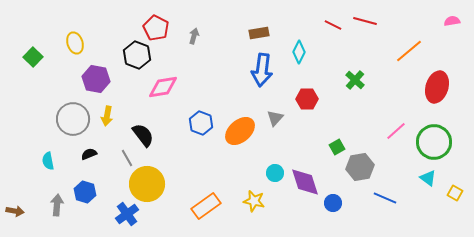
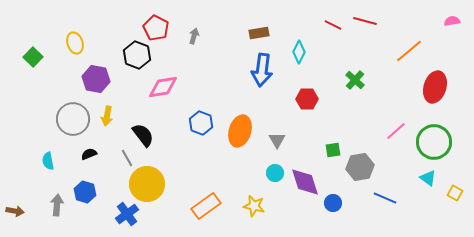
red ellipse at (437, 87): moved 2 px left
gray triangle at (275, 118): moved 2 px right, 22 px down; rotated 12 degrees counterclockwise
orange ellipse at (240, 131): rotated 32 degrees counterclockwise
green square at (337, 147): moved 4 px left, 3 px down; rotated 21 degrees clockwise
yellow star at (254, 201): moved 5 px down
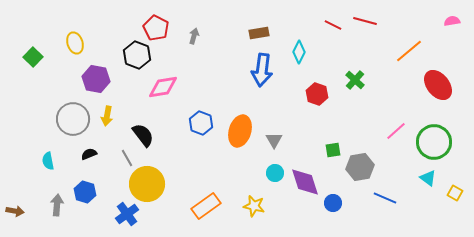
red ellipse at (435, 87): moved 3 px right, 2 px up; rotated 56 degrees counterclockwise
red hexagon at (307, 99): moved 10 px right, 5 px up; rotated 20 degrees clockwise
gray triangle at (277, 140): moved 3 px left
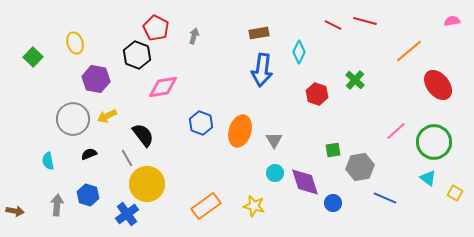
yellow arrow at (107, 116): rotated 54 degrees clockwise
blue hexagon at (85, 192): moved 3 px right, 3 px down
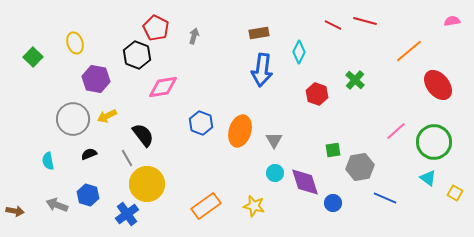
gray arrow at (57, 205): rotated 75 degrees counterclockwise
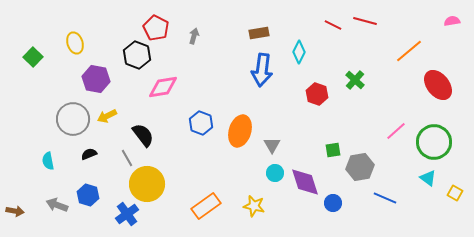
gray triangle at (274, 140): moved 2 px left, 5 px down
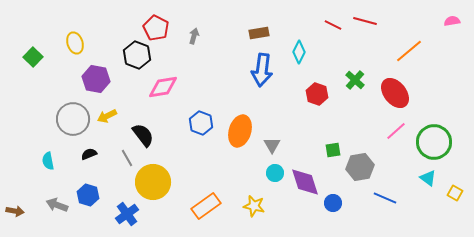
red ellipse at (438, 85): moved 43 px left, 8 px down
yellow circle at (147, 184): moved 6 px right, 2 px up
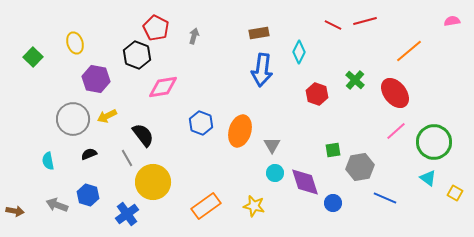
red line at (365, 21): rotated 30 degrees counterclockwise
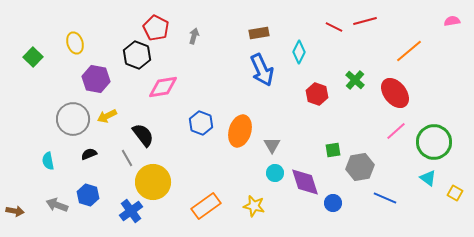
red line at (333, 25): moved 1 px right, 2 px down
blue arrow at (262, 70): rotated 32 degrees counterclockwise
blue cross at (127, 214): moved 4 px right, 3 px up
